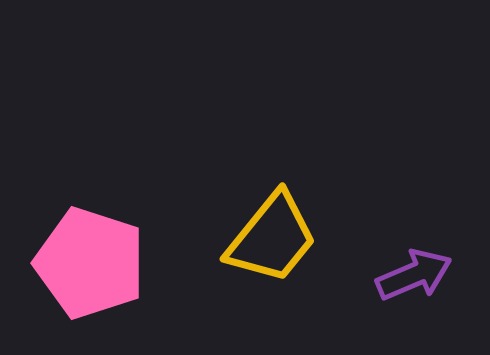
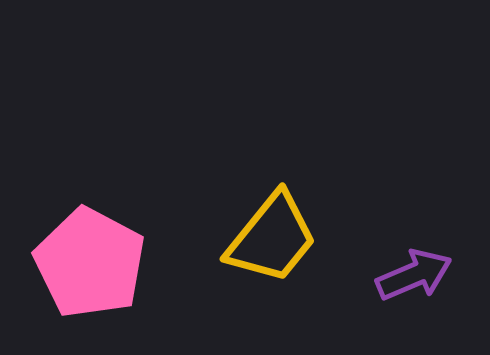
pink pentagon: rotated 10 degrees clockwise
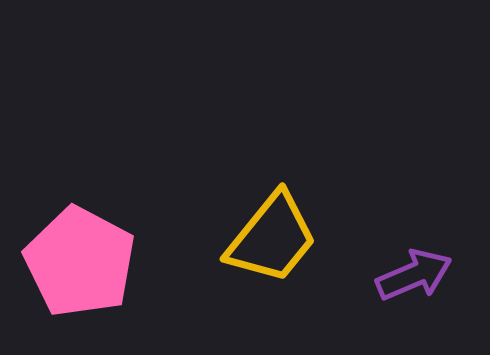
pink pentagon: moved 10 px left, 1 px up
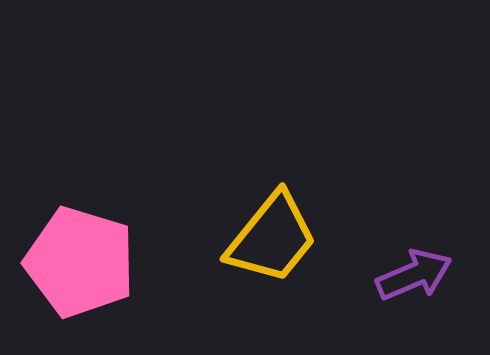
pink pentagon: rotated 11 degrees counterclockwise
